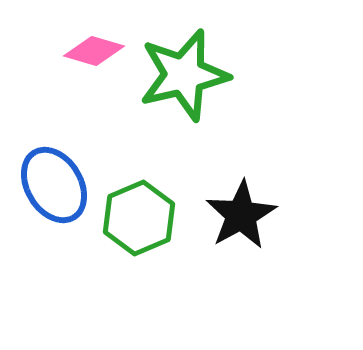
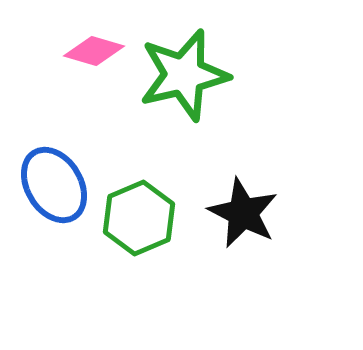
black star: moved 2 px right, 2 px up; rotated 16 degrees counterclockwise
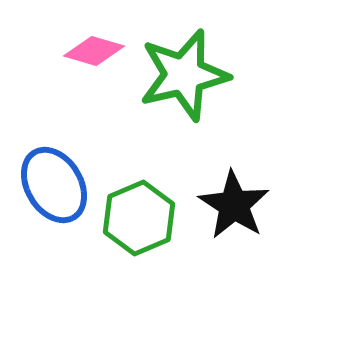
black star: moved 9 px left, 8 px up; rotated 6 degrees clockwise
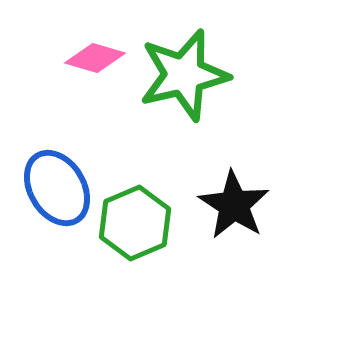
pink diamond: moved 1 px right, 7 px down
blue ellipse: moved 3 px right, 3 px down
green hexagon: moved 4 px left, 5 px down
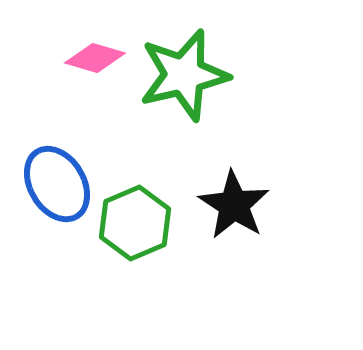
blue ellipse: moved 4 px up
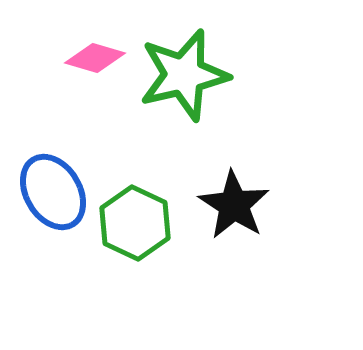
blue ellipse: moved 4 px left, 8 px down
green hexagon: rotated 12 degrees counterclockwise
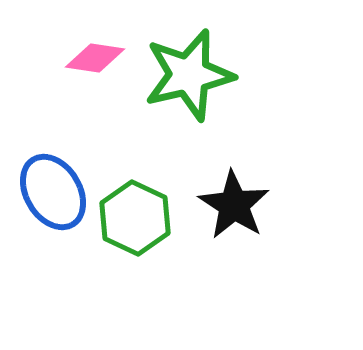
pink diamond: rotated 8 degrees counterclockwise
green star: moved 5 px right
green hexagon: moved 5 px up
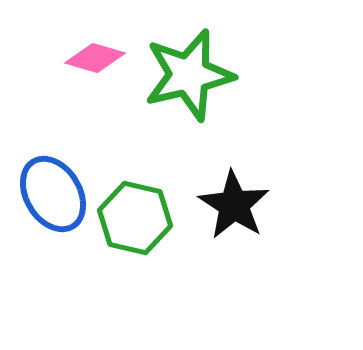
pink diamond: rotated 8 degrees clockwise
blue ellipse: moved 2 px down
green hexagon: rotated 12 degrees counterclockwise
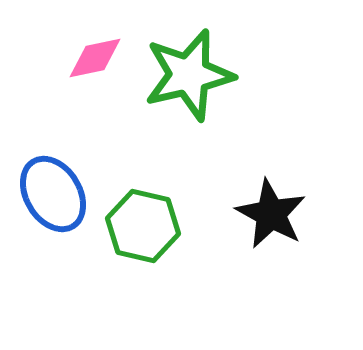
pink diamond: rotated 28 degrees counterclockwise
black star: moved 37 px right, 9 px down; rotated 4 degrees counterclockwise
green hexagon: moved 8 px right, 8 px down
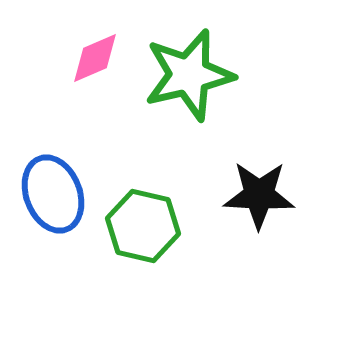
pink diamond: rotated 12 degrees counterclockwise
blue ellipse: rotated 10 degrees clockwise
black star: moved 12 px left, 19 px up; rotated 26 degrees counterclockwise
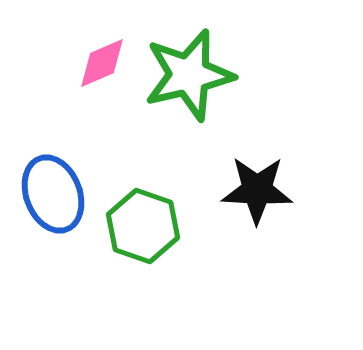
pink diamond: moved 7 px right, 5 px down
black star: moved 2 px left, 5 px up
green hexagon: rotated 6 degrees clockwise
